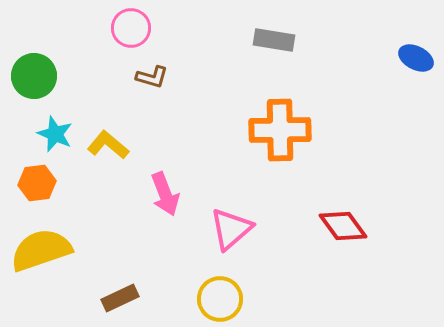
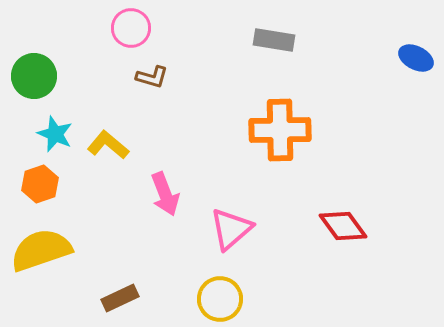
orange hexagon: moved 3 px right, 1 px down; rotated 12 degrees counterclockwise
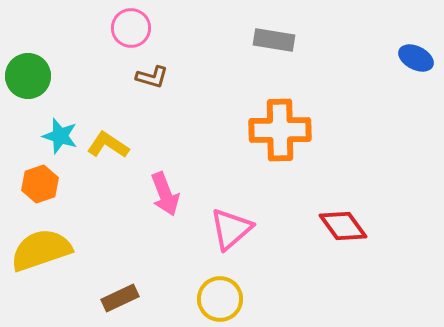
green circle: moved 6 px left
cyan star: moved 5 px right, 2 px down; rotated 6 degrees counterclockwise
yellow L-shape: rotated 6 degrees counterclockwise
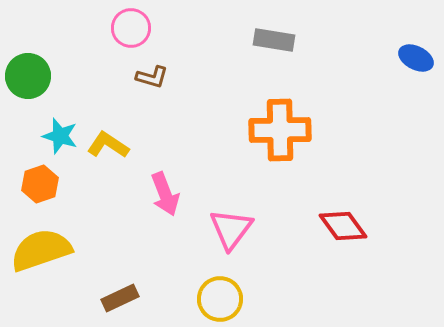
pink triangle: rotated 12 degrees counterclockwise
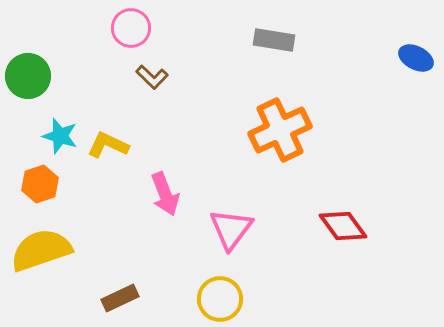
brown L-shape: rotated 28 degrees clockwise
orange cross: rotated 24 degrees counterclockwise
yellow L-shape: rotated 9 degrees counterclockwise
